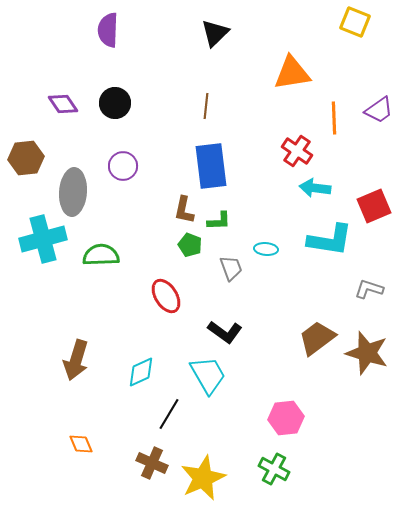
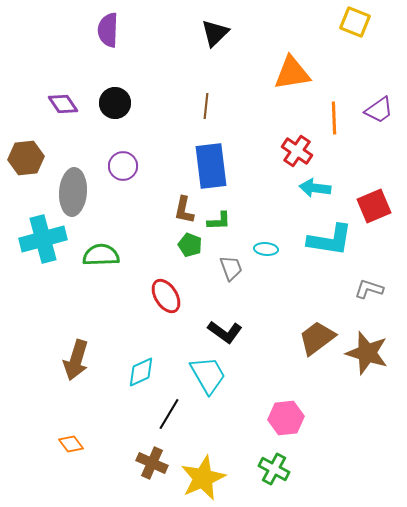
orange diamond: moved 10 px left; rotated 15 degrees counterclockwise
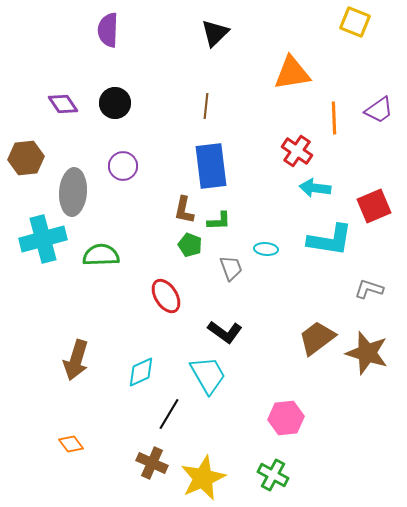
green cross: moved 1 px left, 6 px down
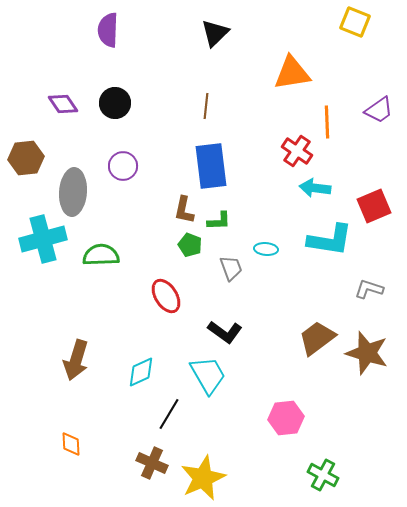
orange line: moved 7 px left, 4 px down
orange diamond: rotated 35 degrees clockwise
green cross: moved 50 px right
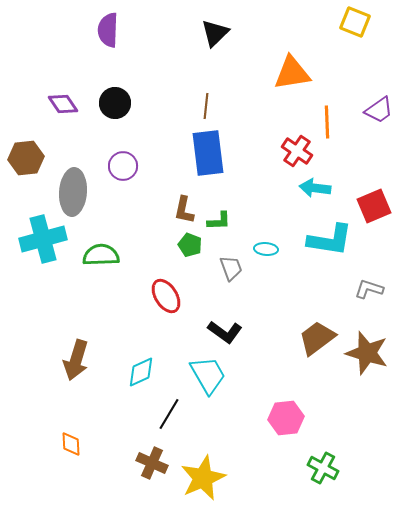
blue rectangle: moved 3 px left, 13 px up
green cross: moved 7 px up
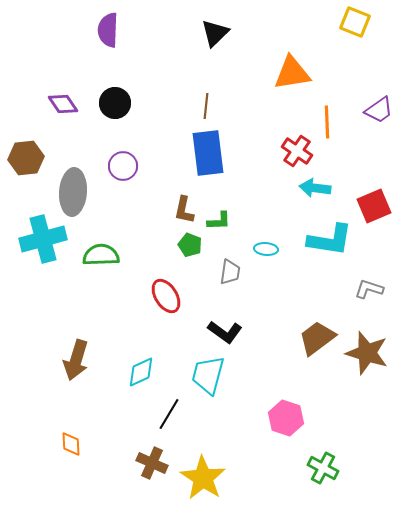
gray trapezoid: moved 1 px left, 4 px down; rotated 28 degrees clockwise
cyan trapezoid: rotated 135 degrees counterclockwise
pink hexagon: rotated 24 degrees clockwise
yellow star: rotated 15 degrees counterclockwise
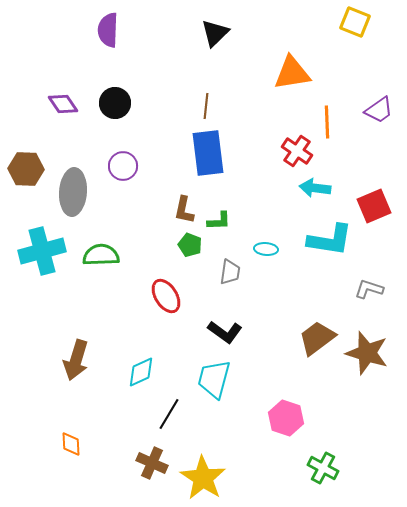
brown hexagon: moved 11 px down; rotated 8 degrees clockwise
cyan cross: moved 1 px left, 12 px down
cyan trapezoid: moved 6 px right, 4 px down
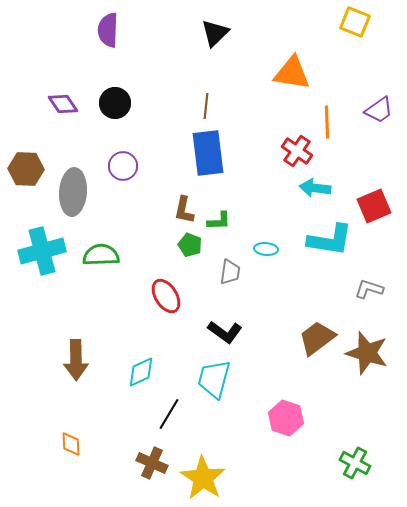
orange triangle: rotated 18 degrees clockwise
brown arrow: rotated 18 degrees counterclockwise
green cross: moved 32 px right, 5 px up
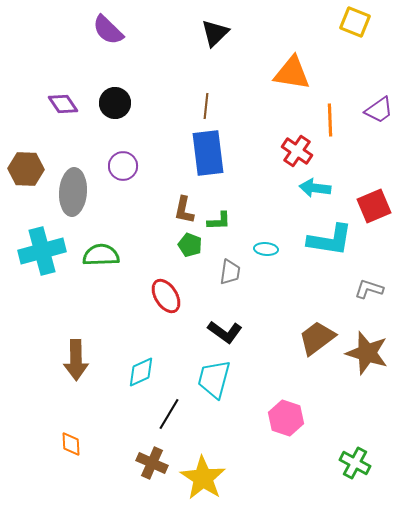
purple semicircle: rotated 48 degrees counterclockwise
orange line: moved 3 px right, 2 px up
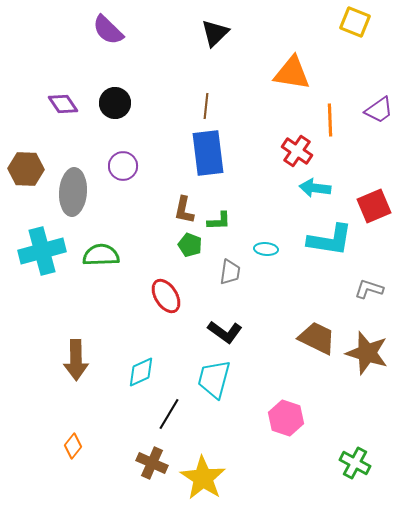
brown trapezoid: rotated 63 degrees clockwise
orange diamond: moved 2 px right, 2 px down; rotated 40 degrees clockwise
